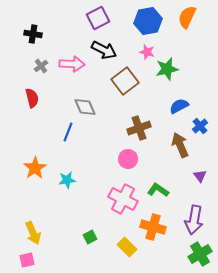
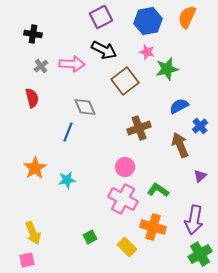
purple square: moved 3 px right, 1 px up
pink circle: moved 3 px left, 8 px down
purple triangle: rotated 24 degrees clockwise
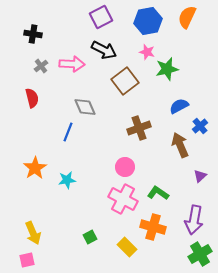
green L-shape: moved 3 px down
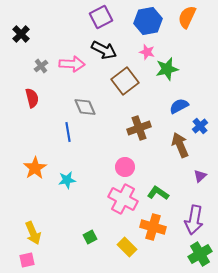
black cross: moved 12 px left; rotated 36 degrees clockwise
blue line: rotated 30 degrees counterclockwise
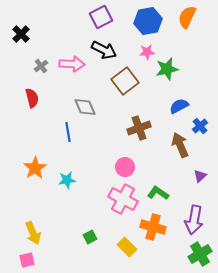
pink star: rotated 21 degrees counterclockwise
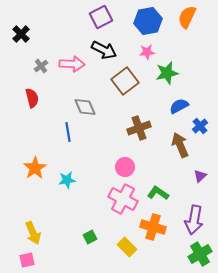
green star: moved 4 px down
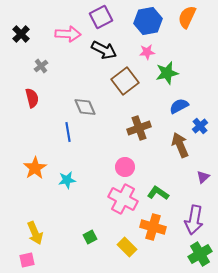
pink arrow: moved 4 px left, 30 px up
purple triangle: moved 3 px right, 1 px down
yellow arrow: moved 2 px right
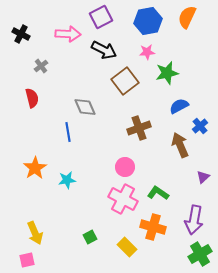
black cross: rotated 18 degrees counterclockwise
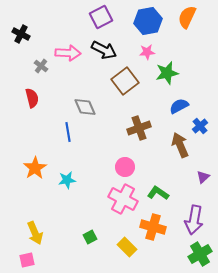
pink arrow: moved 19 px down
gray cross: rotated 16 degrees counterclockwise
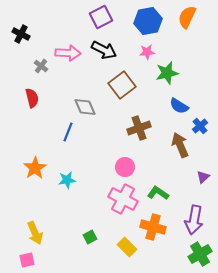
brown square: moved 3 px left, 4 px down
blue semicircle: rotated 120 degrees counterclockwise
blue line: rotated 30 degrees clockwise
